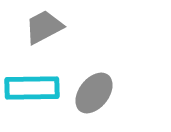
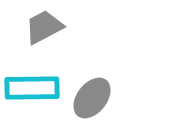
gray ellipse: moved 2 px left, 5 px down
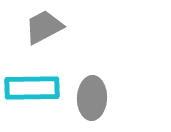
gray ellipse: rotated 36 degrees counterclockwise
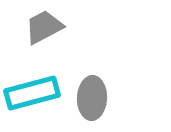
cyan rectangle: moved 5 px down; rotated 14 degrees counterclockwise
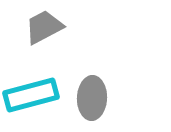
cyan rectangle: moved 1 px left, 2 px down
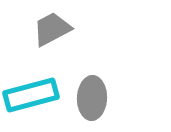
gray trapezoid: moved 8 px right, 2 px down
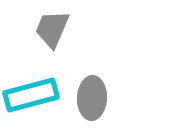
gray trapezoid: rotated 39 degrees counterclockwise
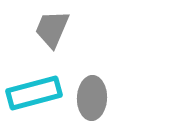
cyan rectangle: moved 3 px right, 2 px up
